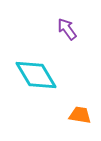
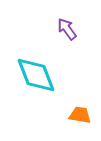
cyan diamond: rotated 9 degrees clockwise
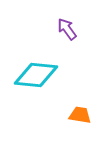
cyan diamond: rotated 63 degrees counterclockwise
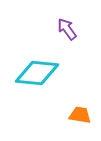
cyan diamond: moved 1 px right, 2 px up
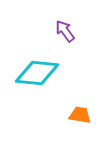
purple arrow: moved 2 px left, 2 px down
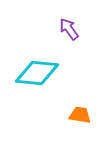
purple arrow: moved 4 px right, 2 px up
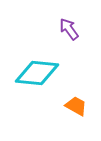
orange trapezoid: moved 4 px left, 9 px up; rotated 20 degrees clockwise
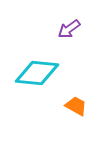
purple arrow: rotated 90 degrees counterclockwise
